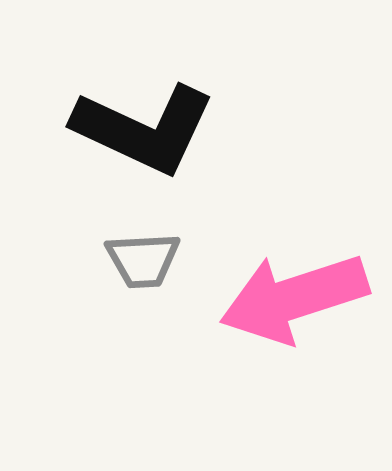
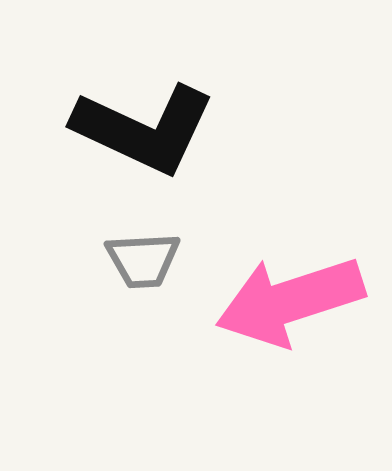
pink arrow: moved 4 px left, 3 px down
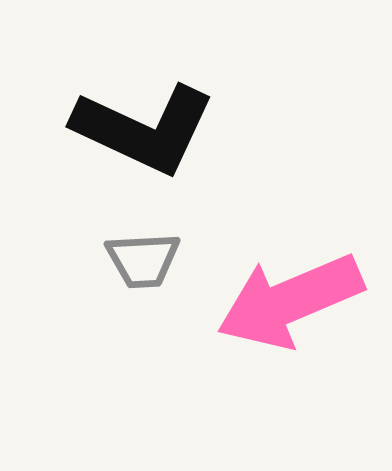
pink arrow: rotated 5 degrees counterclockwise
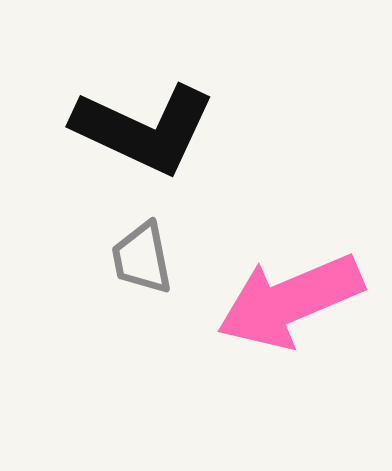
gray trapezoid: moved 1 px left, 2 px up; rotated 82 degrees clockwise
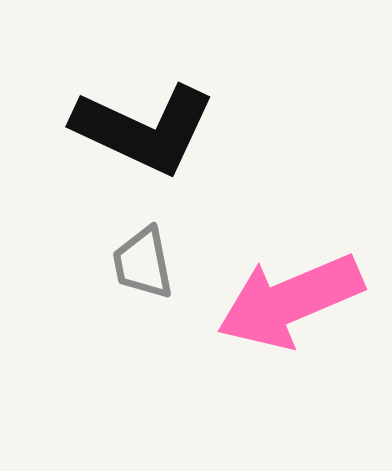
gray trapezoid: moved 1 px right, 5 px down
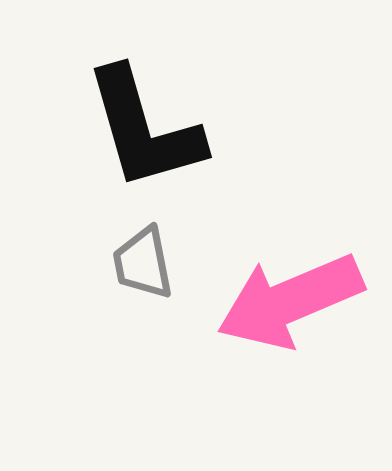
black L-shape: rotated 49 degrees clockwise
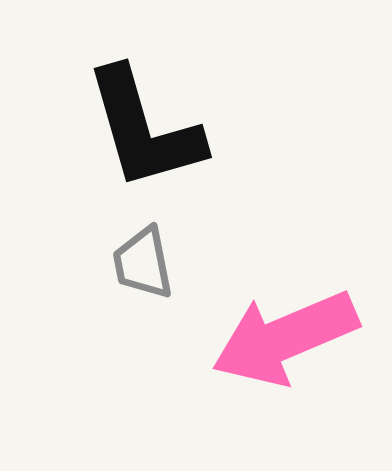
pink arrow: moved 5 px left, 37 px down
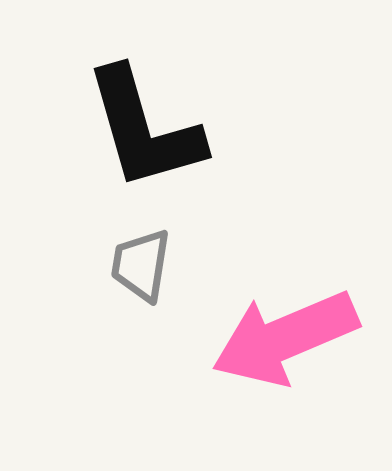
gray trapezoid: moved 2 px left, 2 px down; rotated 20 degrees clockwise
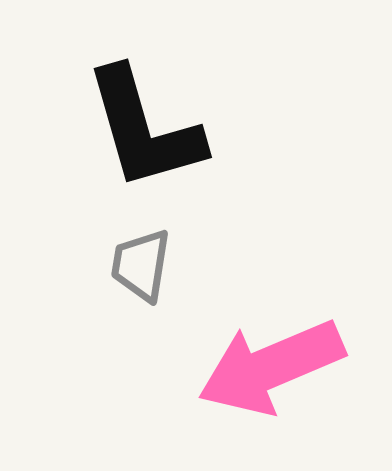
pink arrow: moved 14 px left, 29 px down
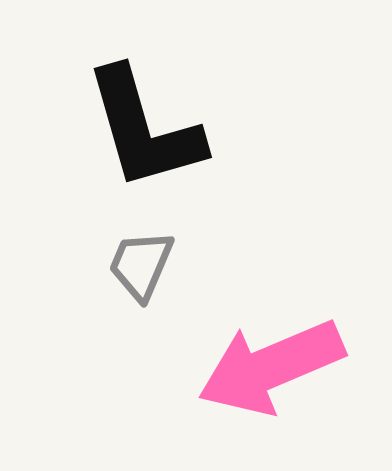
gray trapezoid: rotated 14 degrees clockwise
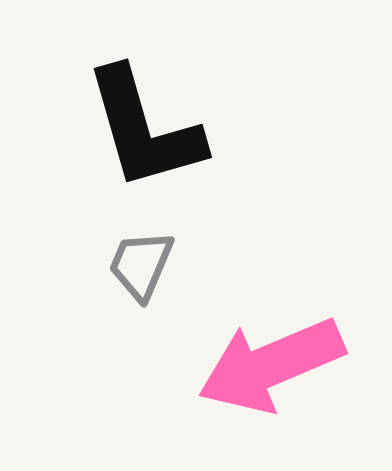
pink arrow: moved 2 px up
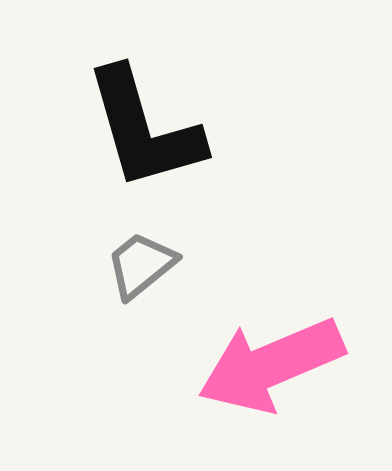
gray trapezoid: rotated 28 degrees clockwise
